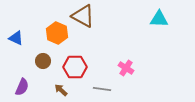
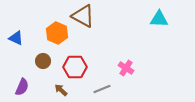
gray line: rotated 30 degrees counterclockwise
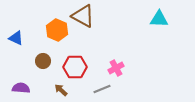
orange hexagon: moved 3 px up
pink cross: moved 10 px left; rotated 28 degrees clockwise
purple semicircle: moved 1 px left, 1 px down; rotated 108 degrees counterclockwise
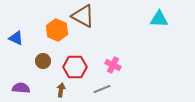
pink cross: moved 3 px left, 3 px up; rotated 35 degrees counterclockwise
brown arrow: rotated 56 degrees clockwise
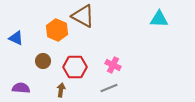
gray line: moved 7 px right, 1 px up
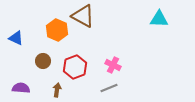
red hexagon: rotated 20 degrees counterclockwise
brown arrow: moved 4 px left
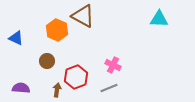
brown circle: moved 4 px right
red hexagon: moved 1 px right, 10 px down
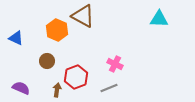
pink cross: moved 2 px right, 1 px up
purple semicircle: rotated 18 degrees clockwise
